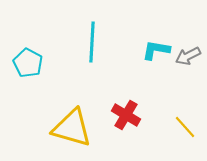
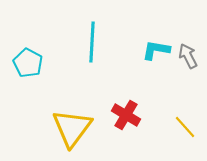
gray arrow: rotated 90 degrees clockwise
yellow triangle: rotated 51 degrees clockwise
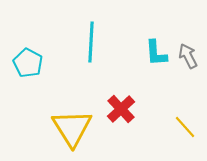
cyan line: moved 1 px left
cyan L-shape: moved 3 px down; rotated 104 degrees counterclockwise
red cross: moved 5 px left, 6 px up; rotated 16 degrees clockwise
yellow triangle: rotated 9 degrees counterclockwise
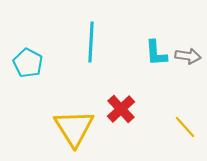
gray arrow: rotated 125 degrees clockwise
yellow triangle: moved 2 px right
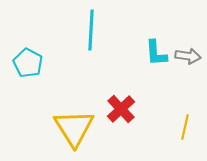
cyan line: moved 12 px up
yellow line: rotated 55 degrees clockwise
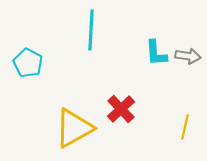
yellow triangle: rotated 33 degrees clockwise
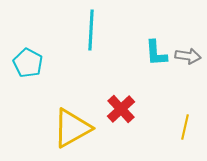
yellow triangle: moved 2 px left
